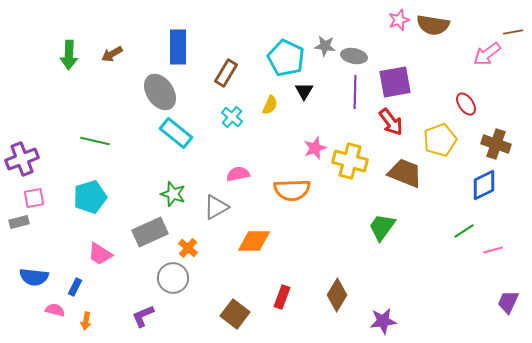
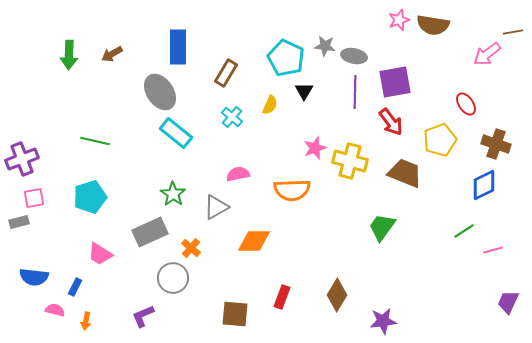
green star at (173, 194): rotated 15 degrees clockwise
orange cross at (188, 248): moved 3 px right
brown square at (235, 314): rotated 32 degrees counterclockwise
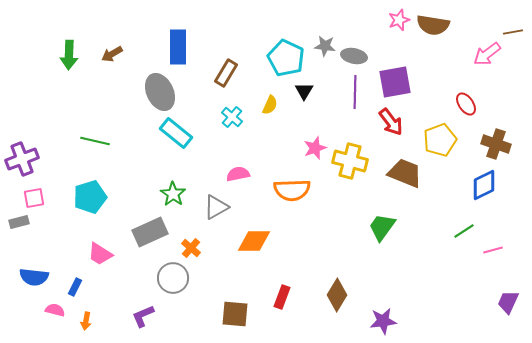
gray ellipse at (160, 92): rotated 9 degrees clockwise
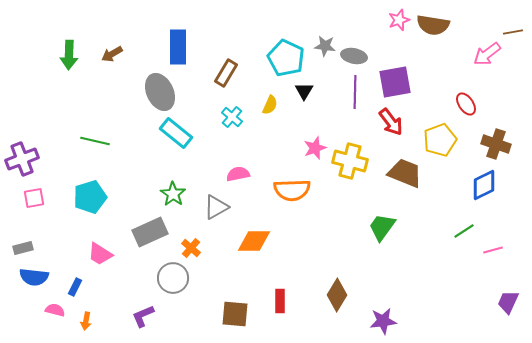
gray rectangle at (19, 222): moved 4 px right, 26 px down
red rectangle at (282, 297): moved 2 px left, 4 px down; rotated 20 degrees counterclockwise
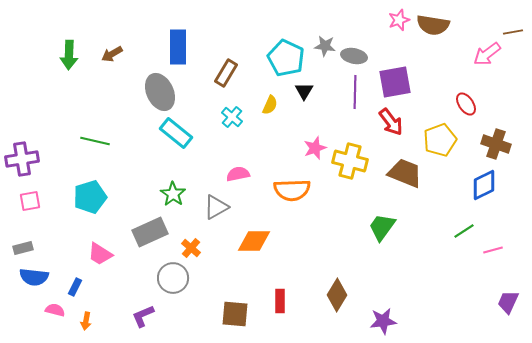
purple cross at (22, 159): rotated 12 degrees clockwise
pink square at (34, 198): moved 4 px left, 3 px down
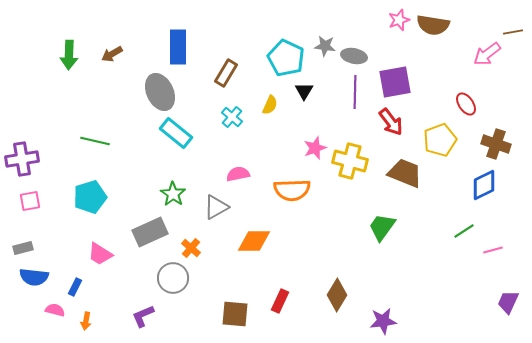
red rectangle at (280, 301): rotated 25 degrees clockwise
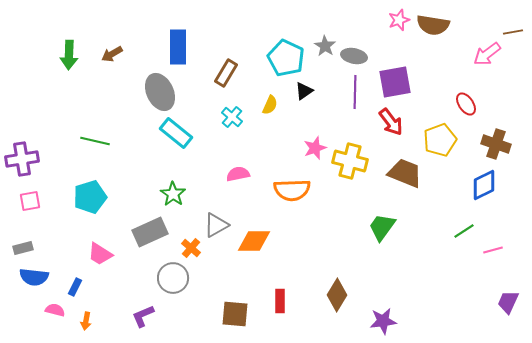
gray star at (325, 46): rotated 25 degrees clockwise
black triangle at (304, 91): rotated 24 degrees clockwise
gray triangle at (216, 207): moved 18 px down
red rectangle at (280, 301): rotated 25 degrees counterclockwise
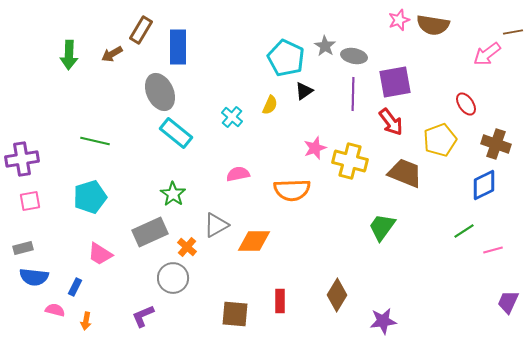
brown rectangle at (226, 73): moved 85 px left, 43 px up
purple line at (355, 92): moved 2 px left, 2 px down
orange cross at (191, 248): moved 4 px left, 1 px up
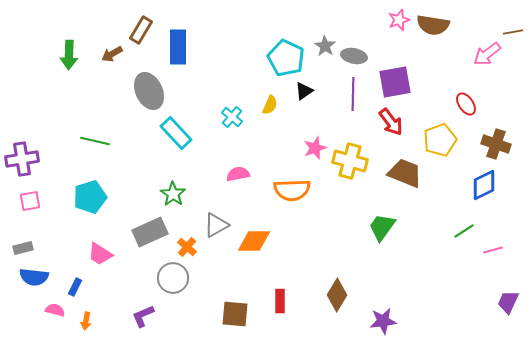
gray ellipse at (160, 92): moved 11 px left, 1 px up
cyan rectangle at (176, 133): rotated 8 degrees clockwise
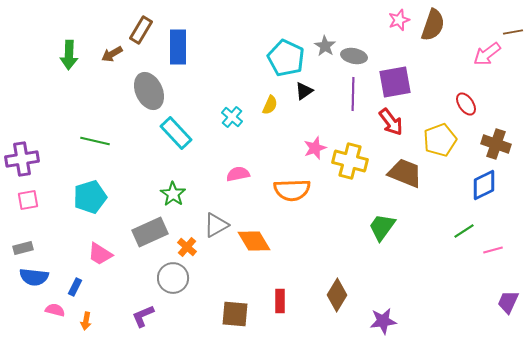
brown semicircle at (433, 25): rotated 80 degrees counterclockwise
pink square at (30, 201): moved 2 px left, 1 px up
orange diamond at (254, 241): rotated 60 degrees clockwise
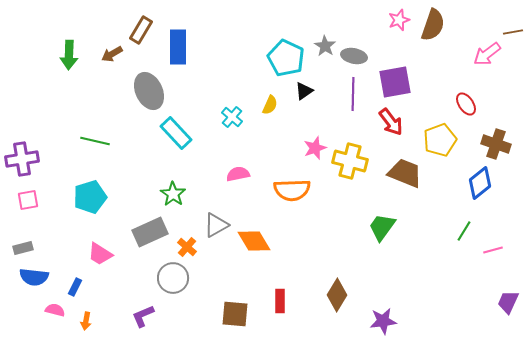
blue diamond at (484, 185): moved 4 px left, 2 px up; rotated 12 degrees counterclockwise
green line at (464, 231): rotated 25 degrees counterclockwise
